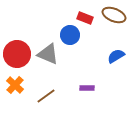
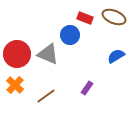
brown ellipse: moved 2 px down
purple rectangle: rotated 56 degrees counterclockwise
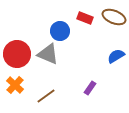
blue circle: moved 10 px left, 4 px up
purple rectangle: moved 3 px right
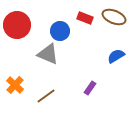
red circle: moved 29 px up
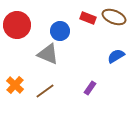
red rectangle: moved 3 px right
brown line: moved 1 px left, 5 px up
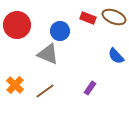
blue semicircle: rotated 102 degrees counterclockwise
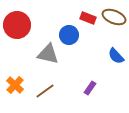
blue circle: moved 9 px right, 4 px down
gray triangle: rotated 10 degrees counterclockwise
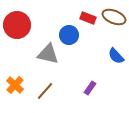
brown line: rotated 12 degrees counterclockwise
